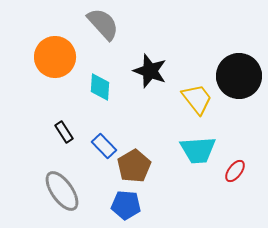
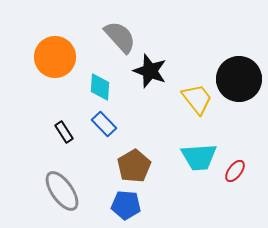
gray semicircle: moved 17 px right, 13 px down
black circle: moved 3 px down
blue rectangle: moved 22 px up
cyan trapezoid: moved 1 px right, 7 px down
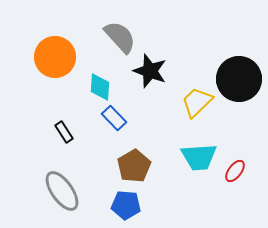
yellow trapezoid: moved 3 px down; rotated 96 degrees counterclockwise
blue rectangle: moved 10 px right, 6 px up
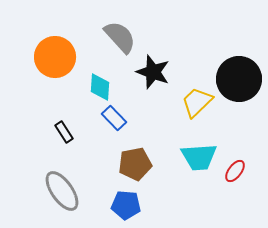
black star: moved 3 px right, 1 px down
brown pentagon: moved 1 px right, 2 px up; rotated 20 degrees clockwise
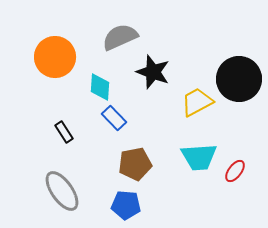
gray semicircle: rotated 72 degrees counterclockwise
yellow trapezoid: rotated 16 degrees clockwise
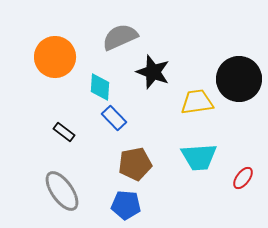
yellow trapezoid: rotated 20 degrees clockwise
black rectangle: rotated 20 degrees counterclockwise
red ellipse: moved 8 px right, 7 px down
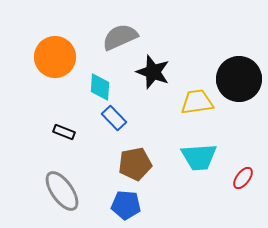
black rectangle: rotated 15 degrees counterclockwise
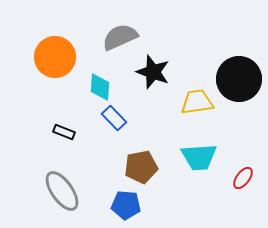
brown pentagon: moved 6 px right, 3 px down
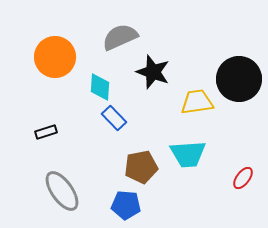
black rectangle: moved 18 px left; rotated 40 degrees counterclockwise
cyan trapezoid: moved 11 px left, 3 px up
